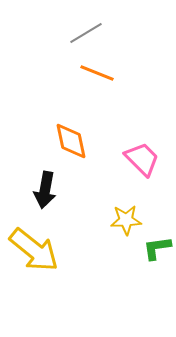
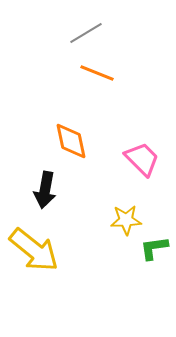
green L-shape: moved 3 px left
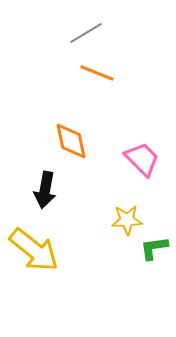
yellow star: moved 1 px right
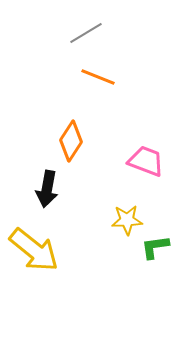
orange line: moved 1 px right, 4 px down
orange diamond: rotated 45 degrees clockwise
pink trapezoid: moved 4 px right, 2 px down; rotated 24 degrees counterclockwise
black arrow: moved 2 px right, 1 px up
green L-shape: moved 1 px right, 1 px up
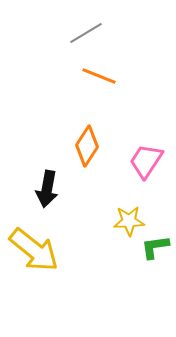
orange line: moved 1 px right, 1 px up
orange diamond: moved 16 px right, 5 px down
pink trapezoid: rotated 78 degrees counterclockwise
yellow star: moved 2 px right, 1 px down
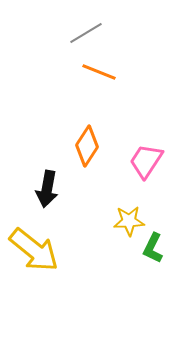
orange line: moved 4 px up
green L-shape: moved 2 px left, 1 px down; rotated 56 degrees counterclockwise
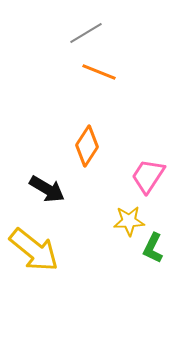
pink trapezoid: moved 2 px right, 15 px down
black arrow: rotated 69 degrees counterclockwise
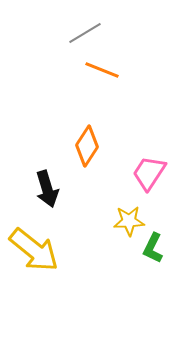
gray line: moved 1 px left
orange line: moved 3 px right, 2 px up
pink trapezoid: moved 1 px right, 3 px up
black arrow: rotated 42 degrees clockwise
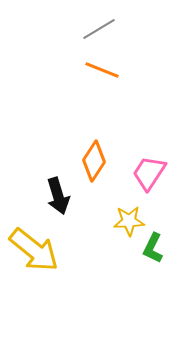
gray line: moved 14 px right, 4 px up
orange diamond: moved 7 px right, 15 px down
black arrow: moved 11 px right, 7 px down
